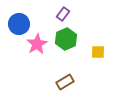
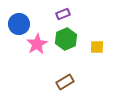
purple rectangle: rotated 32 degrees clockwise
yellow square: moved 1 px left, 5 px up
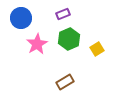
blue circle: moved 2 px right, 6 px up
green hexagon: moved 3 px right
yellow square: moved 2 px down; rotated 32 degrees counterclockwise
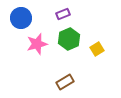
pink star: rotated 15 degrees clockwise
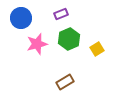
purple rectangle: moved 2 px left
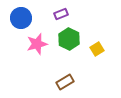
green hexagon: rotated 10 degrees counterclockwise
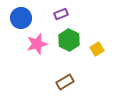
green hexagon: moved 1 px down
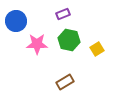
purple rectangle: moved 2 px right
blue circle: moved 5 px left, 3 px down
green hexagon: rotated 15 degrees counterclockwise
pink star: rotated 15 degrees clockwise
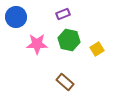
blue circle: moved 4 px up
brown rectangle: rotated 72 degrees clockwise
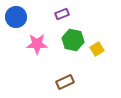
purple rectangle: moved 1 px left
green hexagon: moved 4 px right
brown rectangle: rotated 66 degrees counterclockwise
